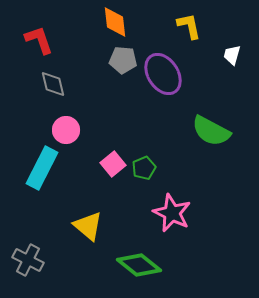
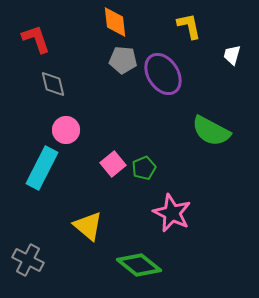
red L-shape: moved 3 px left, 1 px up
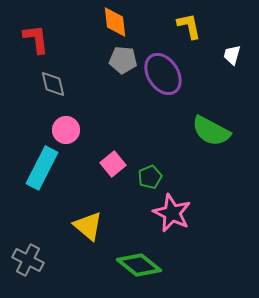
red L-shape: rotated 12 degrees clockwise
green pentagon: moved 6 px right, 9 px down
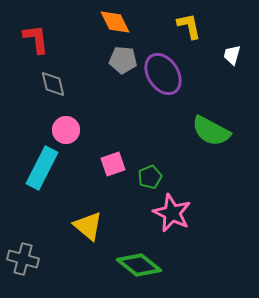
orange diamond: rotated 20 degrees counterclockwise
pink square: rotated 20 degrees clockwise
gray cross: moved 5 px left, 1 px up; rotated 12 degrees counterclockwise
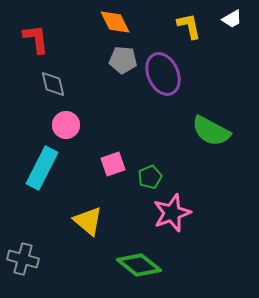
white trapezoid: moved 36 px up; rotated 135 degrees counterclockwise
purple ellipse: rotated 9 degrees clockwise
pink circle: moved 5 px up
pink star: rotated 27 degrees clockwise
yellow triangle: moved 5 px up
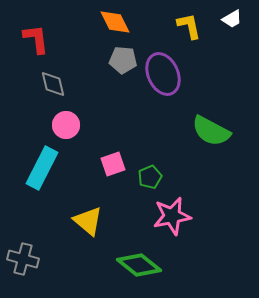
pink star: moved 3 px down; rotated 9 degrees clockwise
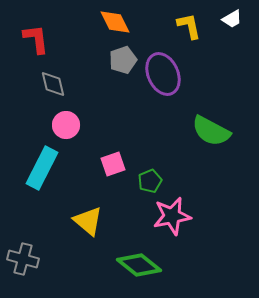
gray pentagon: rotated 24 degrees counterclockwise
green pentagon: moved 4 px down
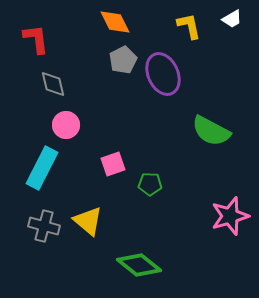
gray pentagon: rotated 8 degrees counterclockwise
green pentagon: moved 3 px down; rotated 25 degrees clockwise
pink star: moved 58 px right; rotated 6 degrees counterclockwise
gray cross: moved 21 px right, 33 px up
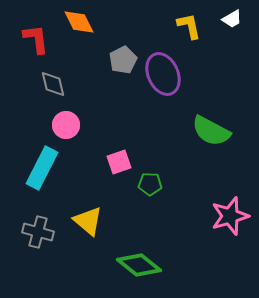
orange diamond: moved 36 px left
pink square: moved 6 px right, 2 px up
gray cross: moved 6 px left, 6 px down
